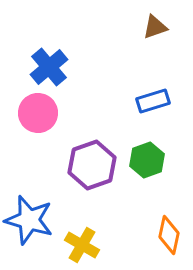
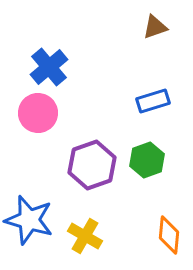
orange diamond: rotated 6 degrees counterclockwise
yellow cross: moved 3 px right, 9 px up
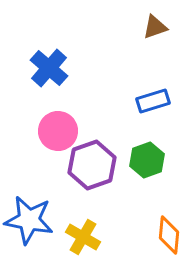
blue cross: moved 1 px down; rotated 9 degrees counterclockwise
pink circle: moved 20 px right, 18 px down
blue star: rotated 6 degrees counterclockwise
yellow cross: moved 2 px left, 1 px down
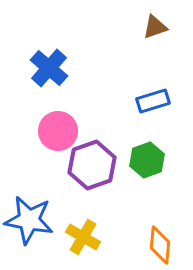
orange diamond: moved 9 px left, 10 px down
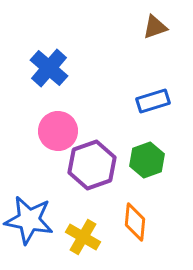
orange diamond: moved 25 px left, 23 px up
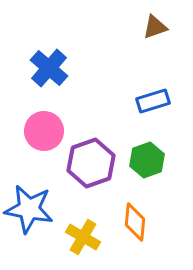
pink circle: moved 14 px left
purple hexagon: moved 1 px left, 2 px up
blue star: moved 11 px up
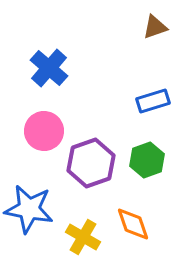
orange diamond: moved 2 px left, 2 px down; rotated 24 degrees counterclockwise
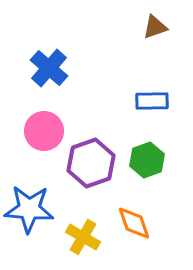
blue rectangle: moved 1 px left; rotated 16 degrees clockwise
blue star: rotated 6 degrees counterclockwise
orange diamond: moved 1 px right, 1 px up
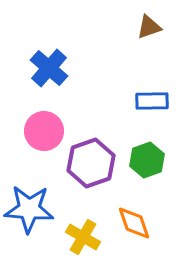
brown triangle: moved 6 px left
